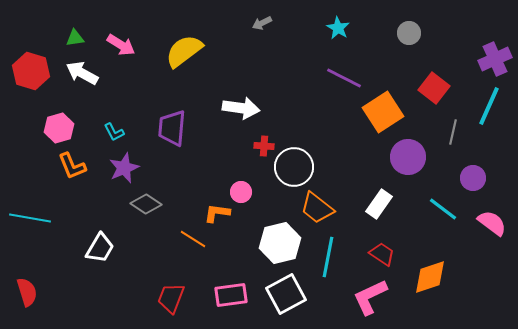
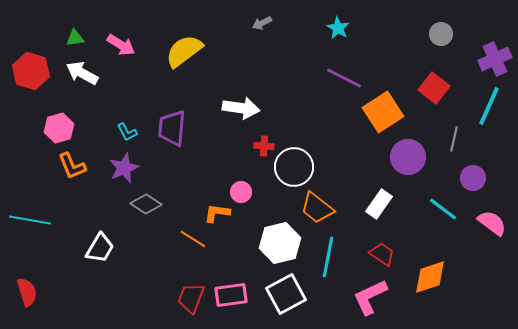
gray circle at (409, 33): moved 32 px right, 1 px down
cyan L-shape at (114, 132): moved 13 px right
gray line at (453, 132): moved 1 px right, 7 px down
cyan line at (30, 218): moved 2 px down
red trapezoid at (171, 298): moved 20 px right
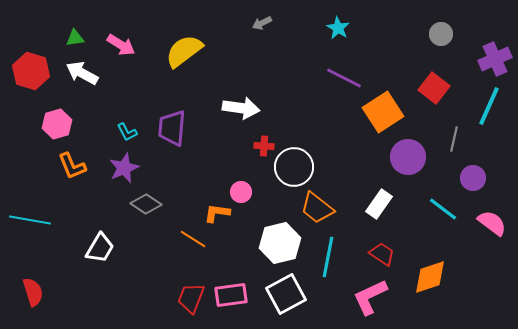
pink hexagon at (59, 128): moved 2 px left, 4 px up
red semicircle at (27, 292): moved 6 px right
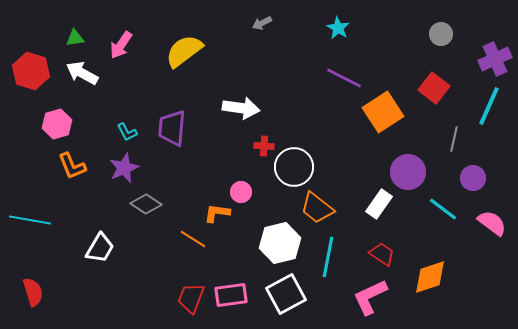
pink arrow at (121, 45): rotated 92 degrees clockwise
purple circle at (408, 157): moved 15 px down
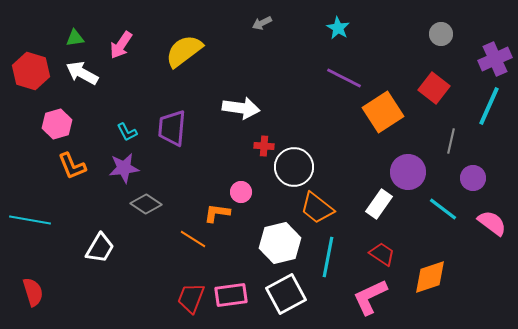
gray line at (454, 139): moved 3 px left, 2 px down
purple star at (124, 168): rotated 16 degrees clockwise
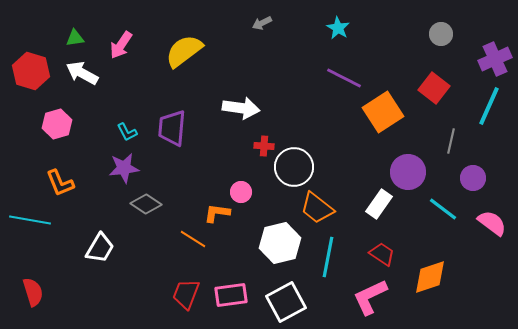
orange L-shape at (72, 166): moved 12 px left, 17 px down
white square at (286, 294): moved 8 px down
red trapezoid at (191, 298): moved 5 px left, 4 px up
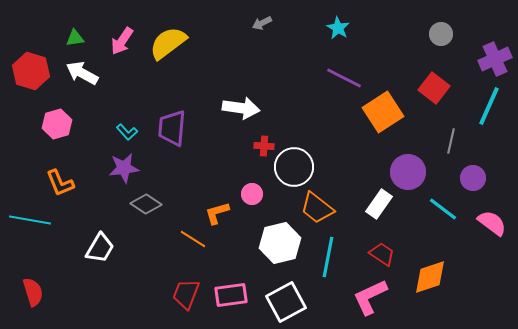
pink arrow at (121, 45): moved 1 px right, 4 px up
yellow semicircle at (184, 51): moved 16 px left, 8 px up
cyan L-shape at (127, 132): rotated 15 degrees counterclockwise
pink circle at (241, 192): moved 11 px right, 2 px down
orange L-shape at (217, 213): rotated 24 degrees counterclockwise
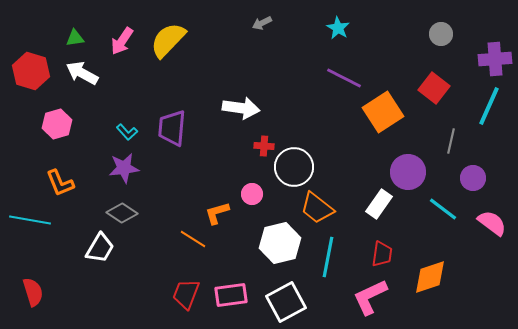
yellow semicircle at (168, 43): moved 3 px up; rotated 9 degrees counterclockwise
purple cross at (495, 59): rotated 20 degrees clockwise
gray diamond at (146, 204): moved 24 px left, 9 px down
red trapezoid at (382, 254): rotated 64 degrees clockwise
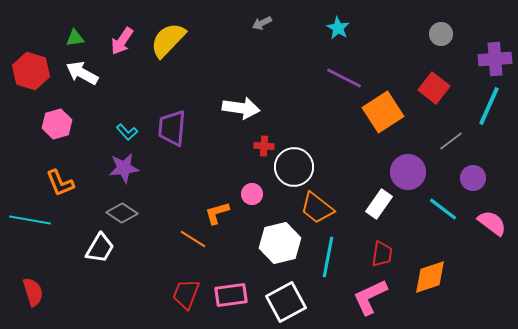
gray line at (451, 141): rotated 40 degrees clockwise
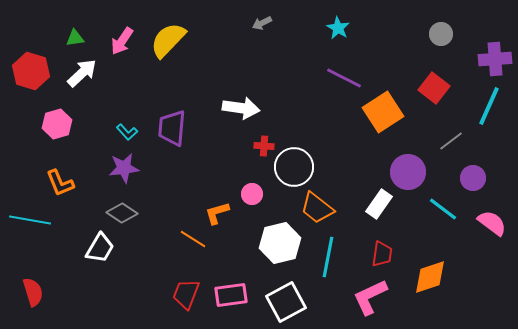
white arrow at (82, 73): rotated 108 degrees clockwise
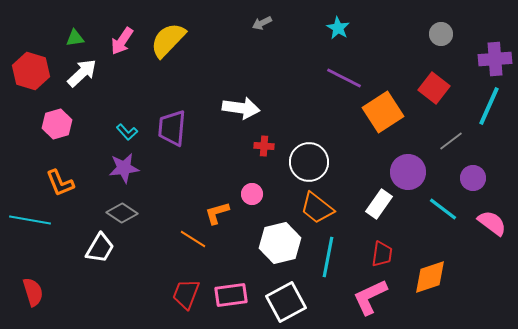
white circle at (294, 167): moved 15 px right, 5 px up
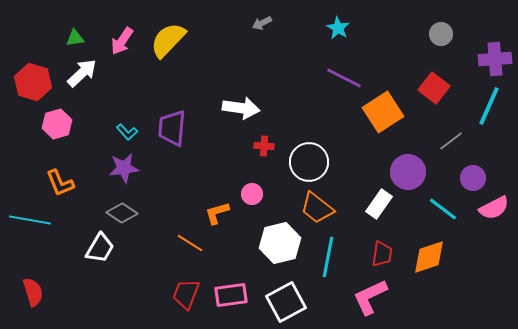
red hexagon at (31, 71): moved 2 px right, 11 px down
pink semicircle at (492, 223): moved 2 px right, 15 px up; rotated 116 degrees clockwise
orange line at (193, 239): moved 3 px left, 4 px down
orange diamond at (430, 277): moved 1 px left, 20 px up
